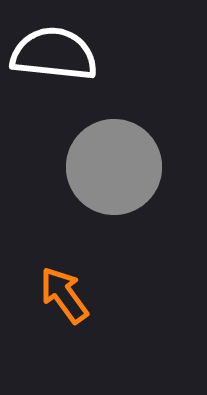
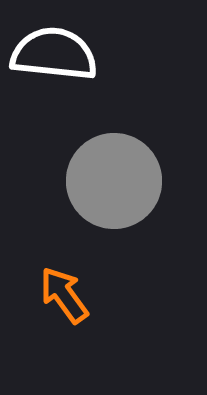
gray circle: moved 14 px down
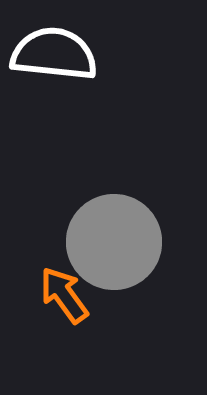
gray circle: moved 61 px down
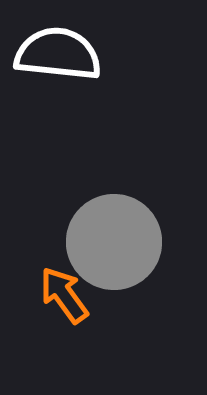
white semicircle: moved 4 px right
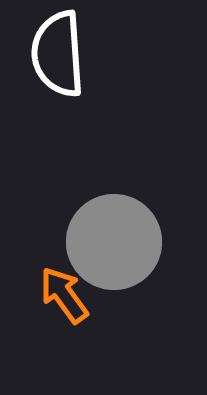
white semicircle: rotated 100 degrees counterclockwise
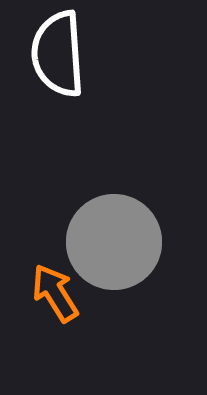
orange arrow: moved 9 px left, 2 px up; rotated 4 degrees clockwise
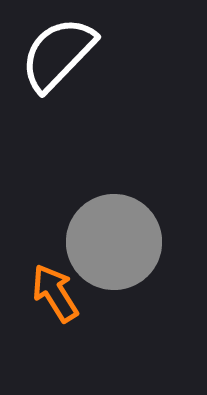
white semicircle: rotated 48 degrees clockwise
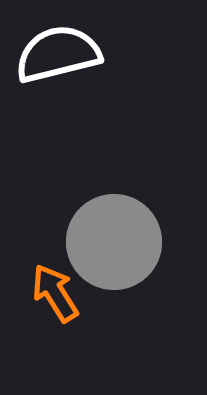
white semicircle: rotated 32 degrees clockwise
